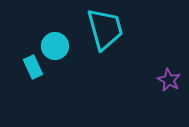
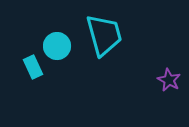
cyan trapezoid: moved 1 px left, 6 px down
cyan circle: moved 2 px right
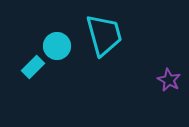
cyan rectangle: rotated 70 degrees clockwise
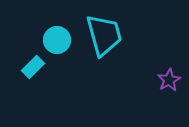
cyan circle: moved 6 px up
purple star: rotated 15 degrees clockwise
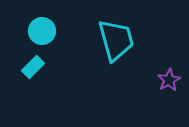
cyan trapezoid: moved 12 px right, 5 px down
cyan circle: moved 15 px left, 9 px up
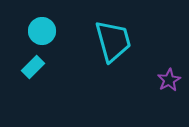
cyan trapezoid: moved 3 px left, 1 px down
